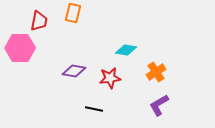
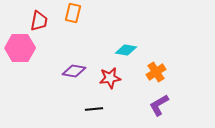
black line: rotated 18 degrees counterclockwise
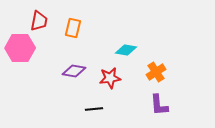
orange rectangle: moved 15 px down
purple L-shape: rotated 65 degrees counterclockwise
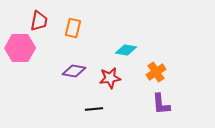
purple L-shape: moved 2 px right, 1 px up
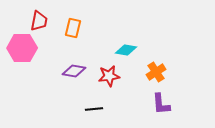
pink hexagon: moved 2 px right
red star: moved 1 px left, 2 px up
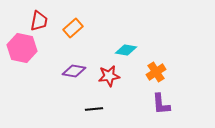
orange rectangle: rotated 36 degrees clockwise
pink hexagon: rotated 12 degrees clockwise
